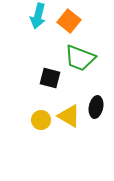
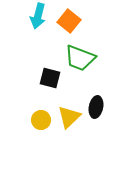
yellow triangle: moved 1 px down; rotated 45 degrees clockwise
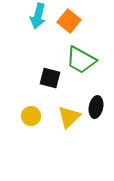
green trapezoid: moved 1 px right, 2 px down; rotated 8 degrees clockwise
yellow circle: moved 10 px left, 4 px up
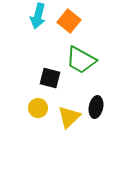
yellow circle: moved 7 px right, 8 px up
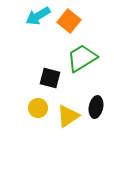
cyan arrow: rotated 45 degrees clockwise
green trapezoid: moved 1 px right, 2 px up; rotated 120 degrees clockwise
yellow triangle: moved 1 px left, 1 px up; rotated 10 degrees clockwise
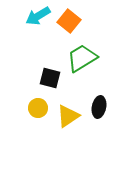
black ellipse: moved 3 px right
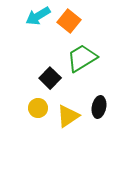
black square: rotated 30 degrees clockwise
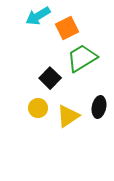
orange square: moved 2 px left, 7 px down; rotated 25 degrees clockwise
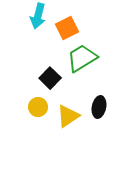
cyan arrow: rotated 45 degrees counterclockwise
yellow circle: moved 1 px up
